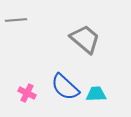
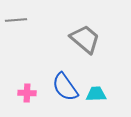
blue semicircle: rotated 12 degrees clockwise
pink cross: rotated 24 degrees counterclockwise
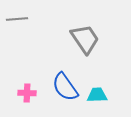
gray line: moved 1 px right, 1 px up
gray trapezoid: rotated 16 degrees clockwise
cyan trapezoid: moved 1 px right, 1 px down
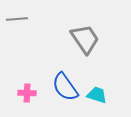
cyan trapezoid: rotated 20 degrees clockwise
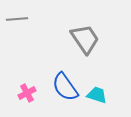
pink cross: rotated 30 degrees counterclockwise
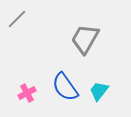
gray line: rotated 40 degrees counterclockwise
gray trapezoid: rotated 116 degrees counterclockwise
cyan trapezoid: moved 2 px right, 4 px up; rotated 70 degrees counterclockwise
